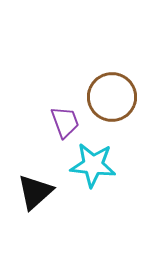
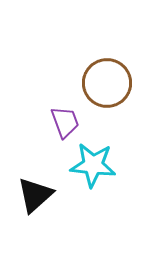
brown circle: moved 5 px left, 14 px up
black triangle: moved 3 px down
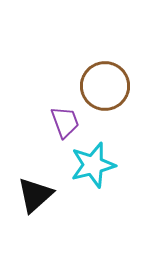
brown circle: moved 2 px left, 3 px down
cyan star: rotated 21 degrees counterclockwise
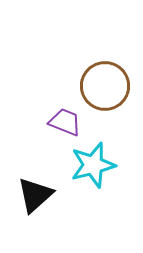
purple trapezoid: rotated 48 degrees counterclockwise
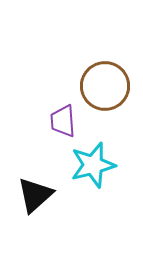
purple trapezoid: moved 2 px left, 1 px up; rotated 116 degrees counterclockwise
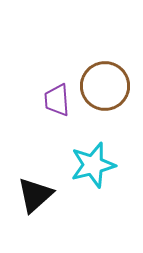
purple trapezoid: moved 6 px left, 21 px up
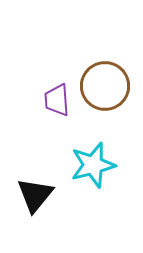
black triangle: rotated 9 degrees counterclockwise
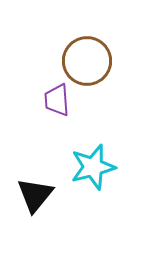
brown circle: moved 18 px left, 25 px up
cyan star: moved 2 px down
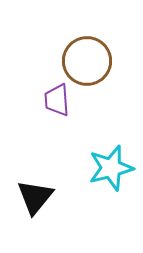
cyan star: moved 18 px right, 1 px down
black triangle: moved 2 px down
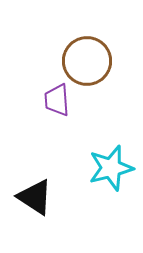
black triangle: rotated 36 degrees counterclockwise
